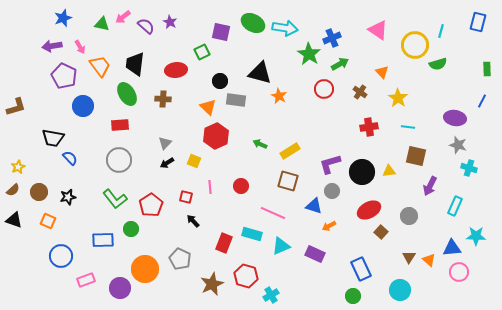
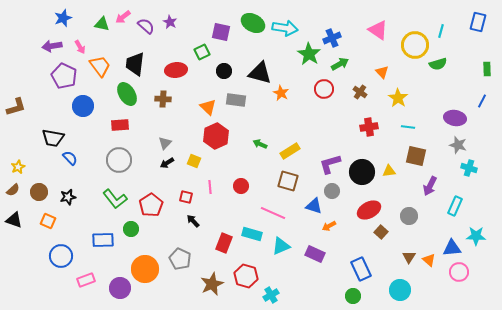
black circle at (220, 81): moved 4 px right, 10 px up
orange star at (279, 96): moved 2 px right, 3 px up
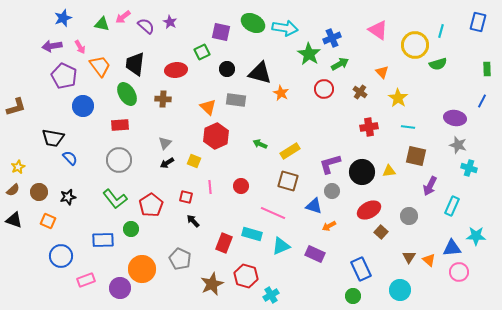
black circle at (224, 71): moved 3 px right, 2 px up
cyan rectangle at (455, 206): moved 3 px left
orange circle at (145, 269): moved 3 px left
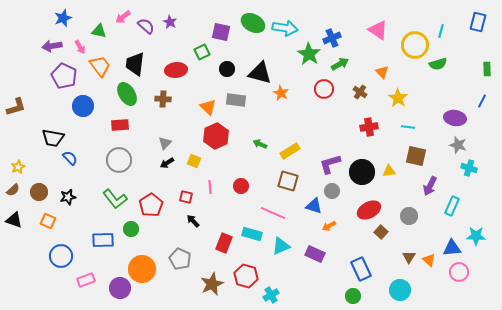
green triangle at (102, 24): moved 3 px left, 7 px down
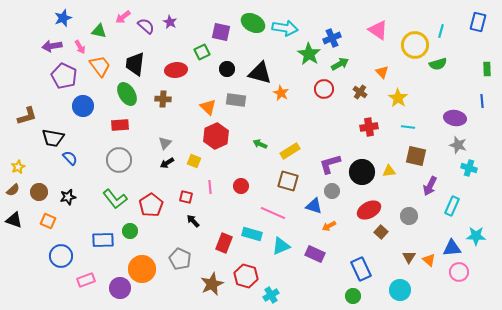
blue line at (482, 101): rotated 32 degrees counterclockwise
brown L-shape at (16, 107): moved 11 px right, 9 px down
green circle at (131, 229): moved 1 px left, 2 px down
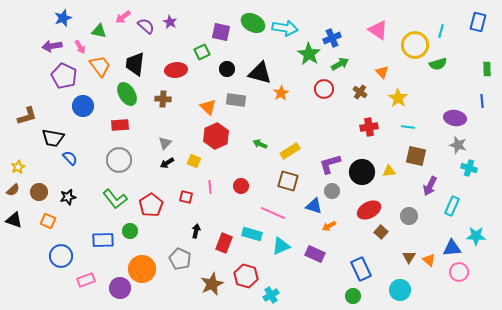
orange star at (281, 93): rotated 14 degrees clockwise
black arrow at (193, 221): moved 3 px right, 10 px down; rotated 56 degrees clockwise
